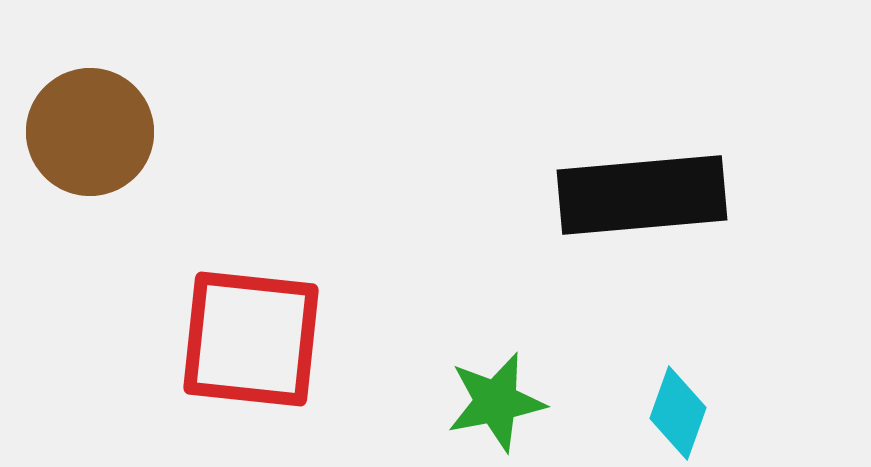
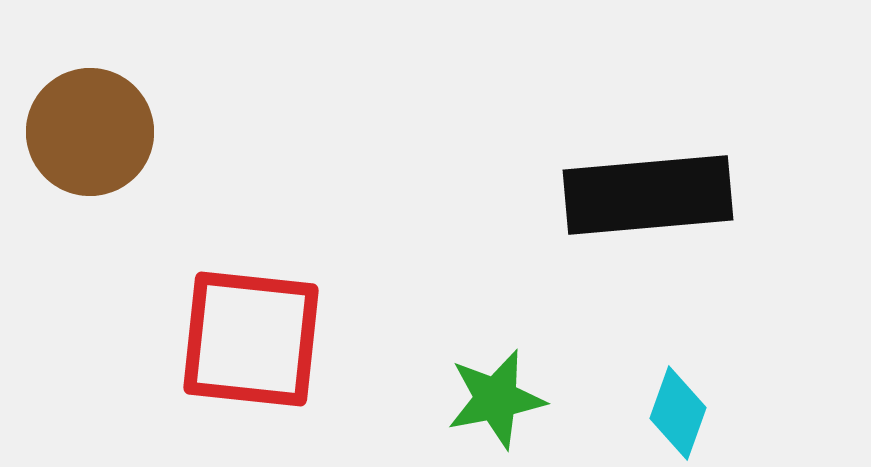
black rectangle: moved 6 px right
green star: moved 3 px up
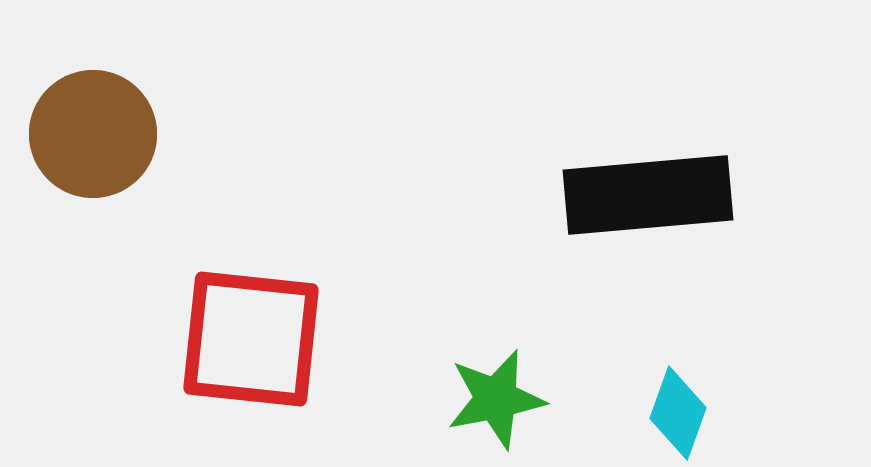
brown circle: moved 3 px right, 2 px down
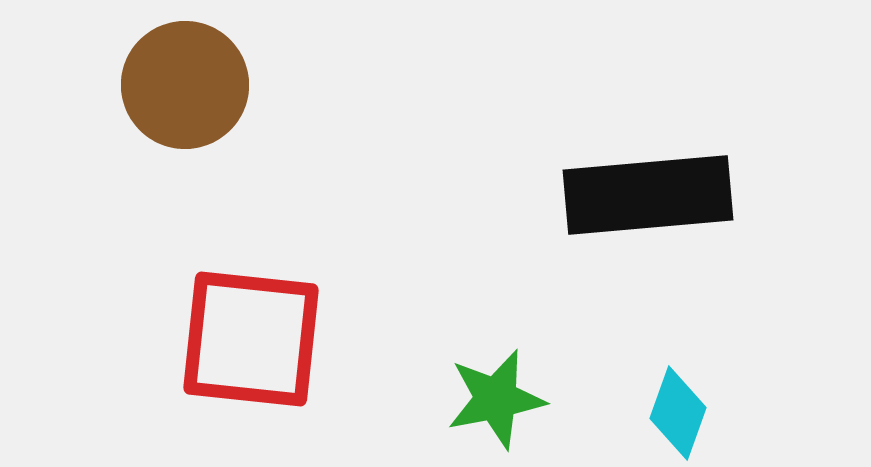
brown circle: moved 92 px right, 49 px up
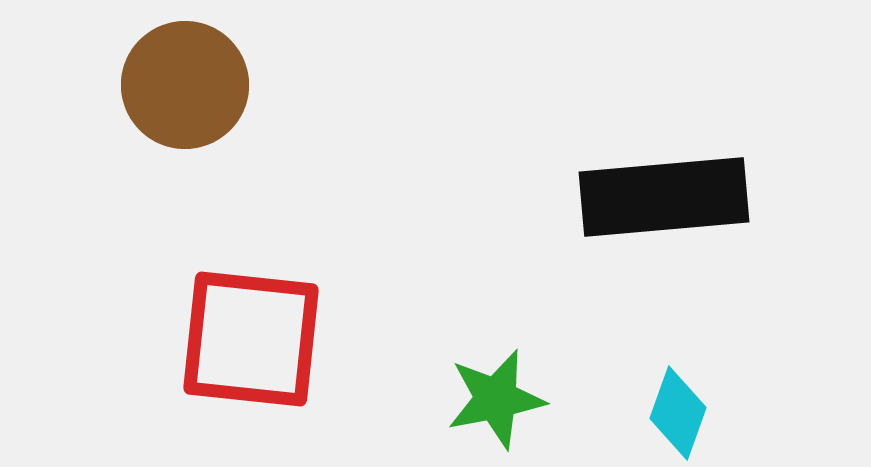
black rectangle: moved 16 px right, 2 px down
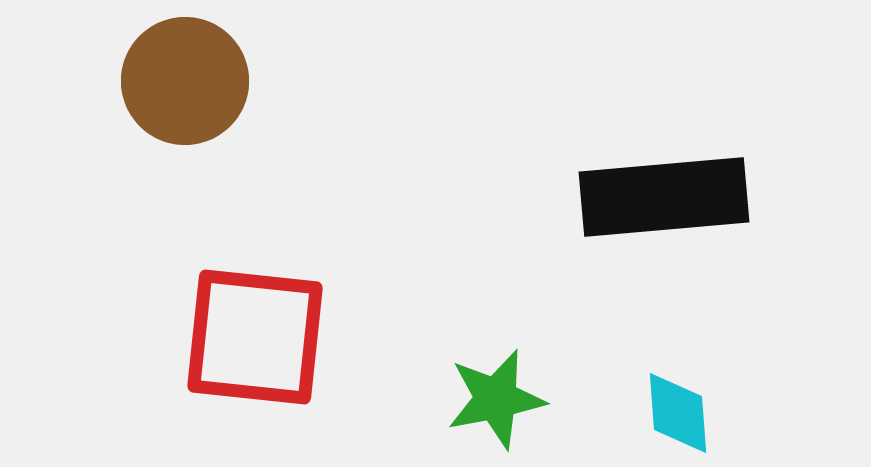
brown circle: moved 4 px up
red square: moved 4 px right, 2 px up
cyan diamond: rotated 24 degrees counterclockwise
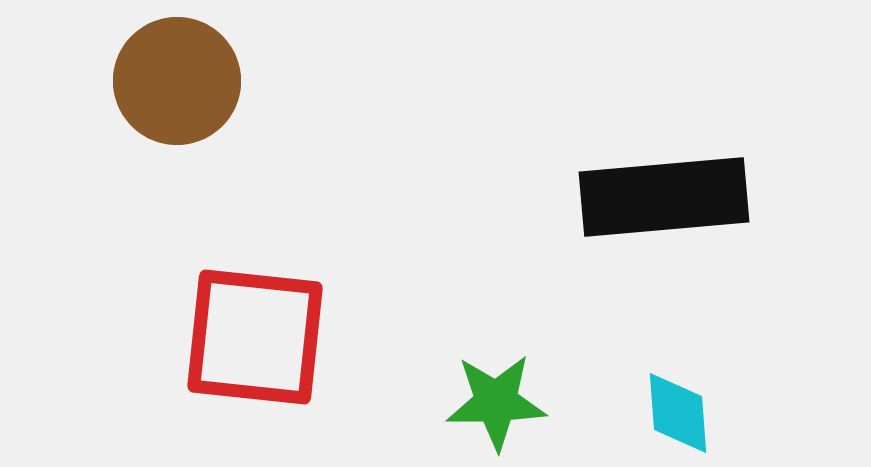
brown circle: moved 8 px left
green star: moved 3 px down; rotated 10 degrees clockwise
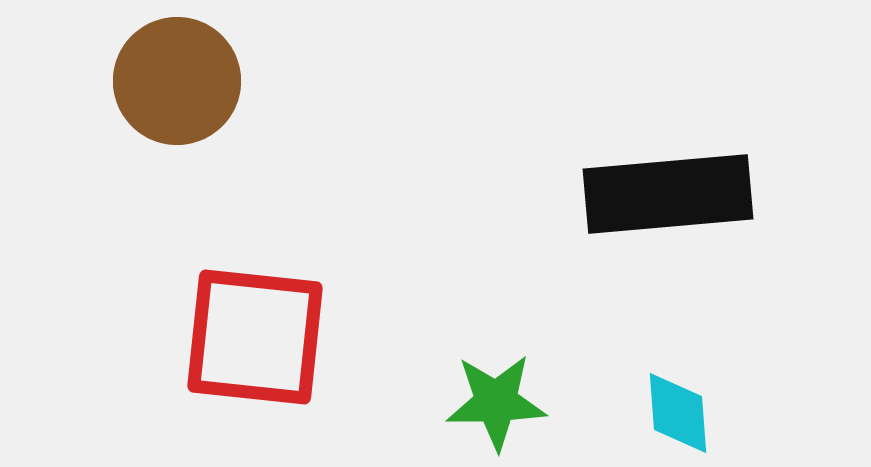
black rectangle: moved 4 px right, 3 px up
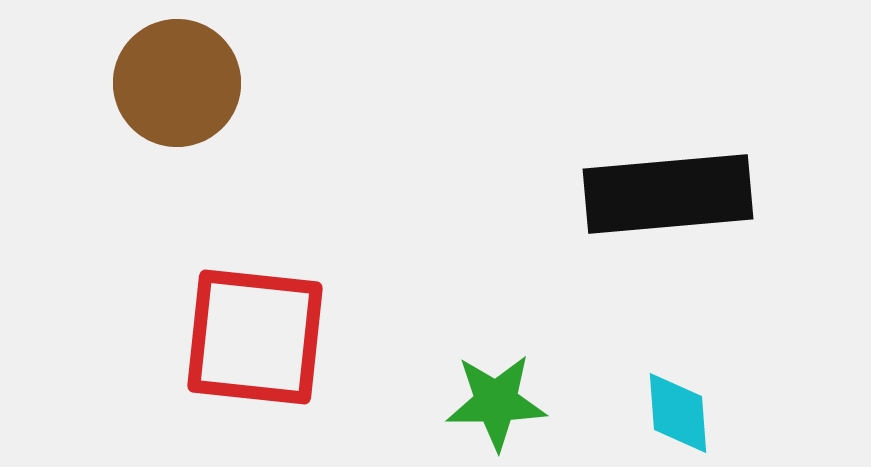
brown circle: moved 2 px down
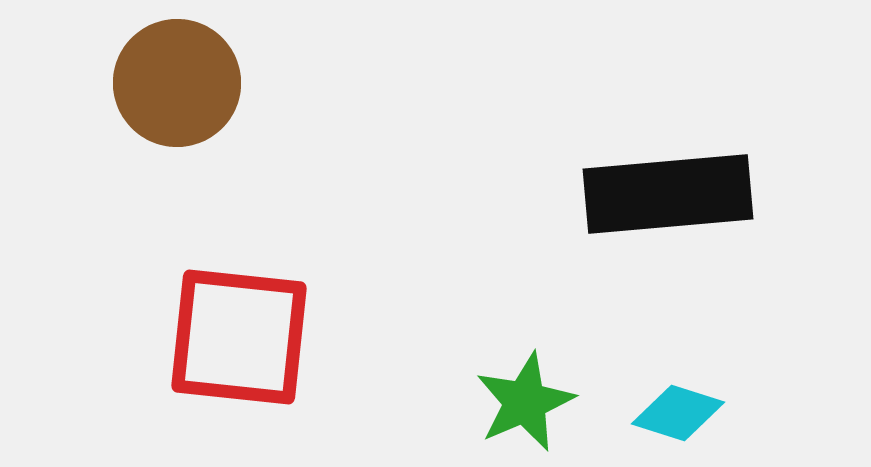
red square: moved 16 px left
green star: moved 29 px right; rotated 22 degrees counterclockwise
cyan diamond: rotated 68 degrees counterclockwise
